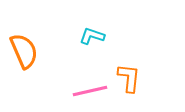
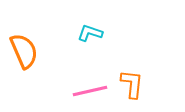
cyan L-shape: moved 2 px left, 3 px up
orange L-shape: moved 3 px right, 6 px down
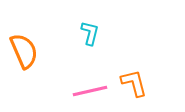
cyan L-shape: rotated 85 degrees clockwise
orange L-shape: moved 2 px right, 1 px up; rotated 20 degrees counterclockwise
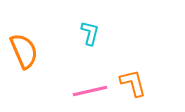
orange L-shape: moved 1 px left
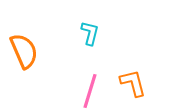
pink line: rotated 60 degrees counterclockwise
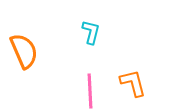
cyan L-shape: moved 1 px right, 1 px up
pink line: rotated 20 degrees counterclockwise
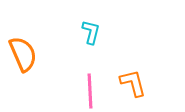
orange semicircle: moved 1 px left, 3 px down
